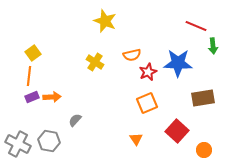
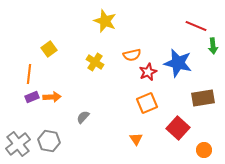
yellow square: moved 16 px right, 4 px up
blue star: rotated 12 degrees clockwise
orange line: moved 2 px up
gray semicircle: moved 8 px right, 3 px up
red square: moved 1 px right, 3 px up
gray cross: rotated 25 degrees clockwise
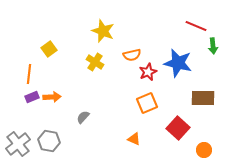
yellow star: moved 2 px left, 10 px down
brown rectangle: rotated 10 degrees clockwise
orange triangle: moved 2 px left; rotated 32 degrees counterclockwise
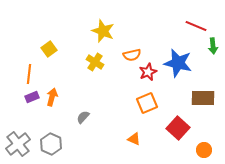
orange arrow: rotated 72 degrees counterclockwise
gray hexagon: moved 2 px right, 3 px down; rotated 15 degrees clockwise
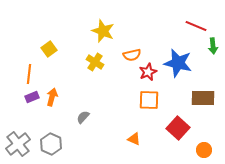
orange square: moved 2 px right, 3 px up; rotated 25 degrees clockwise
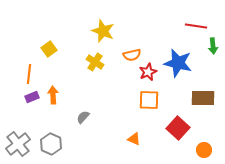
red line: rotated 15 degrees counterclockwise
orange arrow: moved 1 px right, 2 px up; rotated 18 degrees counterclockwise
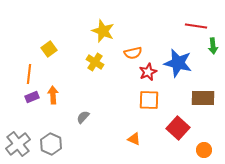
orange semicircle: moved 1 px right, 2 px up
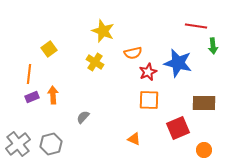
brown rectangle: moved 1 px right, 5 px down
red square: rotated 25 degrees clockwise
gray hexagon: rotated 20 degrees clockwise
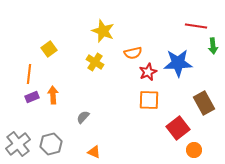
blue star: rotated 16 degrees counterclockwise
brown rectangle: rotated 60 degrees clockwise
red square: rotated 15 degrees counterclockwise
orange triangle: moved 40 px left, 13 px down
orange circle: moved 10 px left
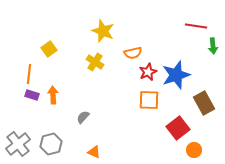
blue star: moved 2 px left, 12 px down; rotated 16 degrees counterclockwise
purple rectangle: moved 2 px up; rotated 40 degrees clockwise
